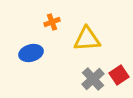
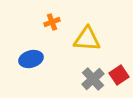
yellow triangle: rotated 8 degrees clockwise
blue ellipse: moved 6 px down
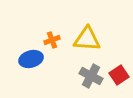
orange cross: moved 18 px down
gray cross: moved 2 px left, 3 px up; rotated 20 degrees counterclockwise
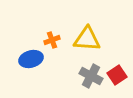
red square: moved 2 px left
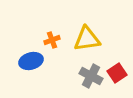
yellow triangle: rotated 12 degrees counterclockwise
blue ellipse: moved 2 px down
red square: moved 2 px up
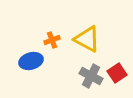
yellow triangle: rotated 36 degrees clockwise
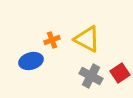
red square: moved 3 px right
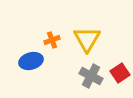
yellow triangle: rotated 32 degrees clockwise
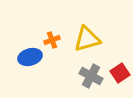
yellow triangle: rotated 44 degrees clockwise
blue ellipse: moved 1 px left, 4 px up
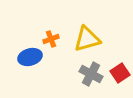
orange cross: moved 1 px left, 1 px up
gray cross: moved 2 px up
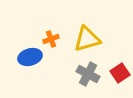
gray cross: moved 3 px left
